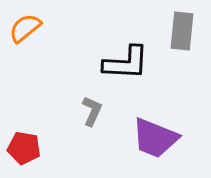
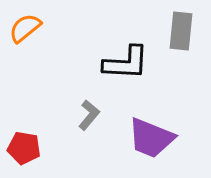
gray rectangle: moved 1 px left
gray L-shape: moved 3 px left, 4 px down; rotated 16 degrees clockwise
purple trapezoid: moved 4 px left
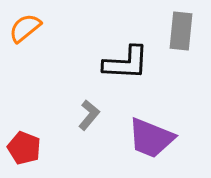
red pentagon: rotated 12 degrees clockwise
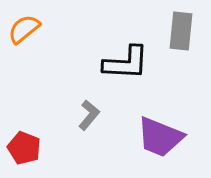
orange semicircle: moved 1 px left, 1 px down
purple trapezoid: moved 9 px right, 1 px up
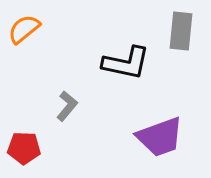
black L-shape: rotated 9 degrees clockwise
gray L-shape: moved 22 px left, 9 px up
purple trapezoid: rotated 42 degrees counterclockwise
red pentagon: rotated 20 degrees counterclockwise
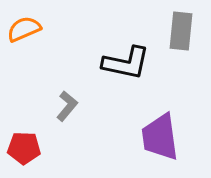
orange semicircle: rotated 16 degrees clockwise
purple trapezoid: rotated 102 degrees clockwise
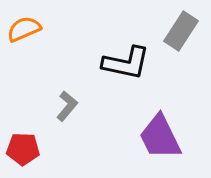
gray rectangle: rotated 27 degrees clockwise
purple trapezoid: rotated 18 degrees counterclockwise
red pentagon: moved 1 px left, 1 px down
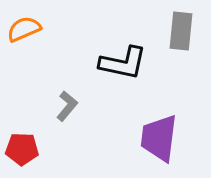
gray rectangle: rotated 27 degrees counterclockwise
black L-shape: moved 3 px left
purple trapezoid: moved 1 px left, 1 px down; rotated 33 degrees clockwise
red pentagon: moved 1 px left
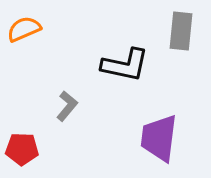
black L-shape: moved 2 px right, 2 px down
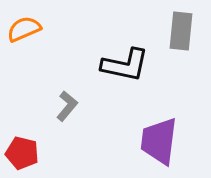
purple trapezoid: moved 3 px down
red pentagon: moved 4 px down; rotated 12 degrees clockwise
